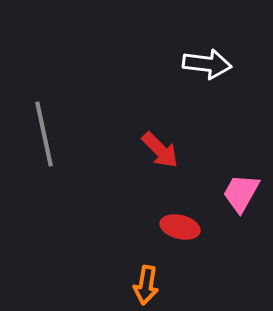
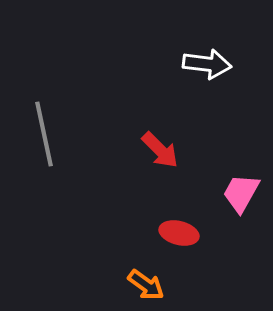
red ellipse: moved 1 px left, 6 px down
orange arrow: rotated 63 degrees counterclockwise
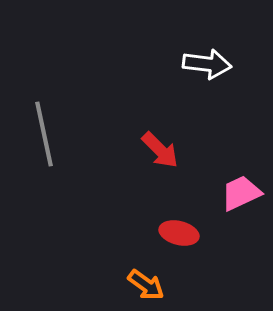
pink trapezoid: rotated 36 degrees clockwise
